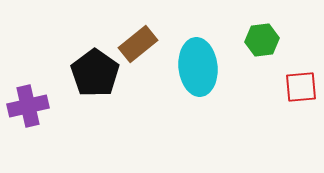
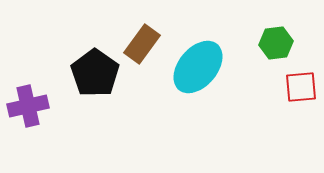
green hexagon: moved 14 px right, 3 px down
brown rectangle: moved 4 px right; rotated 15 degrees counterclockwise
cyan ellipse: rotated 46 degrees clockwise
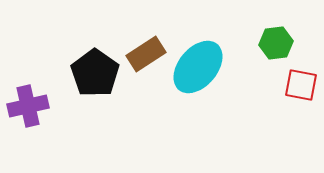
brown rectangle: moved 4 px right, 10 px down; rotated 21 degrees clockwise
red square: moved 2 px up; rotated 16 degrees clockwise
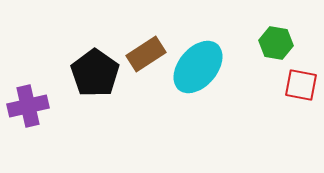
green hexagon: rotated 16 degrees clockwise
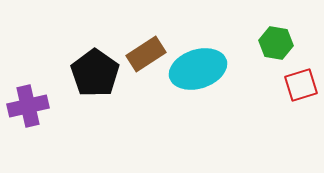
cyan ellipse: moved 2 px down; rotated 32 degrees clockwise
red square: rotated 28 degrees counterclockwise
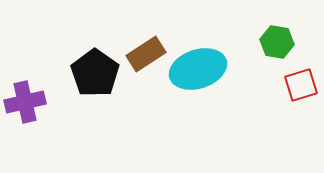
green hexagon: moved 1 px right, 1 px up
purple cross: moved 3 px left, 4 px up
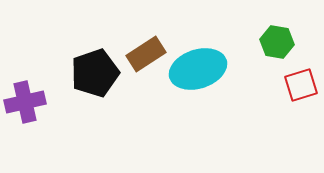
black pentagon: rotated 18 degrees clockwise
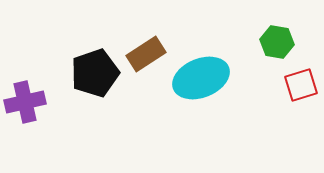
cyan ellipse: moved 3 px right, 9 px down; rotated 4 degrees counterclockwise
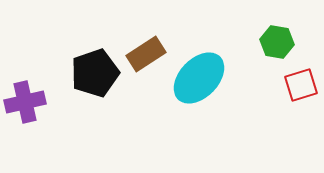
cyan ellipse: moved 2 px left; rotated 24 degrees counterclockwise
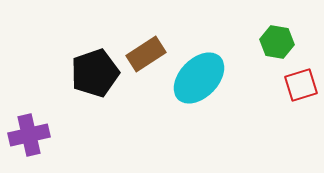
purple cross: moved 4 px right, 33 px down
